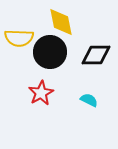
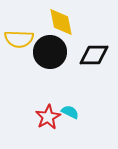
yellow semicircle: moved 1 px down
black diamond: moved 2 px left
red star: moved 7 px right, 24 px down
cyan semicircle: moved 19 px left, 12 px down
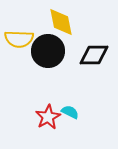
black circle: moved 2 px left, 1 px up
